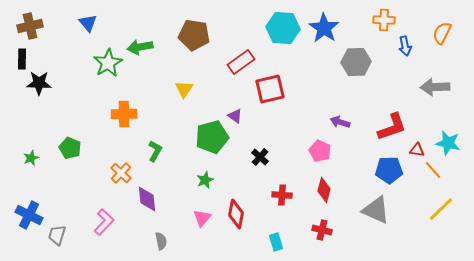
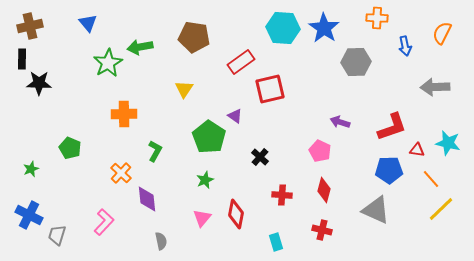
orange cross at (384, 20): moved 7 px left, 2 px up
brown pentagon at (194, 35): moved 2 px down
green pentagon at (212, 137): moved 3 px left; rotated 24 degrees counterclockwise
green star at (31, 158): moved 11 px down
orange line at (433, 170): moved 2 px left, 9 px down
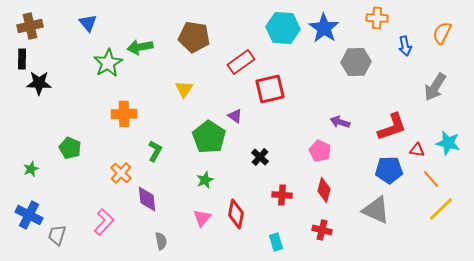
gray arrow at (435, 87): rotated 56 degrees counterclockwise
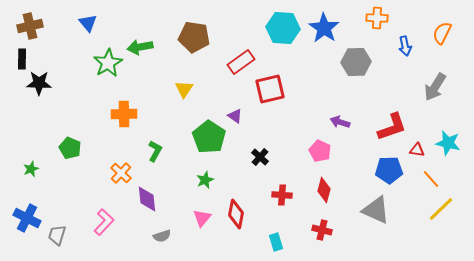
blue cross at (29, 215): moved 2 px left, 3 px down
gray semicircle at (161, 241): moved 1 px right, 5 px up; rotated 84 degrees clockwise
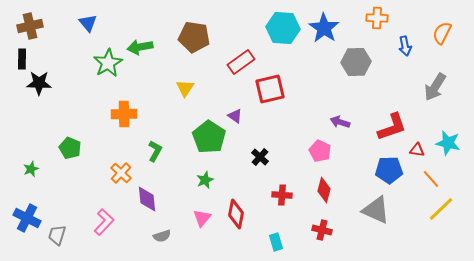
yellow triangle at (184, 89): moved 1 px right, 1 px up
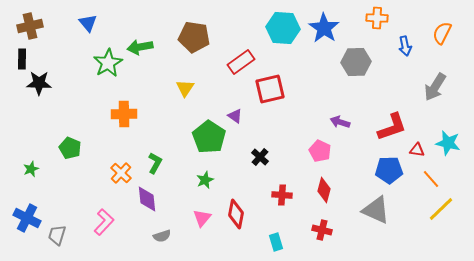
green L-shape at (155, 151): moved 12 px down
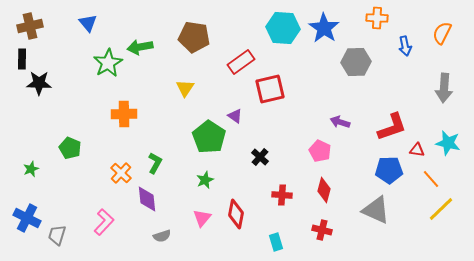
gray arrow at (435, 87): moved 9 px right, 1 px down; rotated 28 degrees counterclockwise
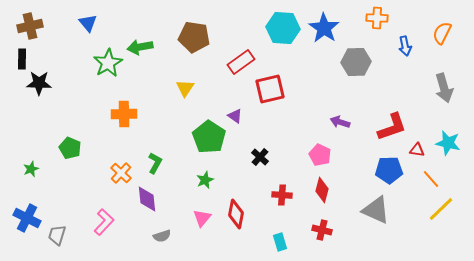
gray arrow at (444, 88): rotated 20 degrees counterclockwise
pink pentagon at (320, 151): moved 4 px down
red diamond at (324, 190): moved 2 px left
cyan rectangle at (276, 242): moved 4 px right
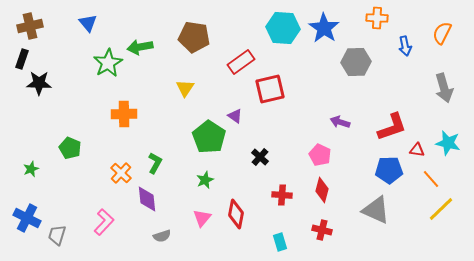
black rectangle at (22, 59): rotated 18 degrees clockwise
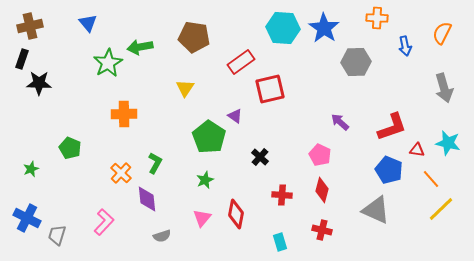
purple arrow at (340, 122): rotated 24 degrees clockwise
blue pentagon at (389, 170): rotated 24 degrees clockwise
